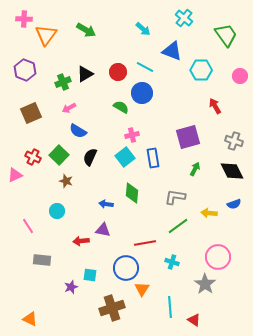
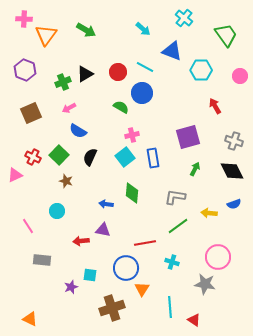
gray star at (205, 284): rotated 25 degrees counterclockwise
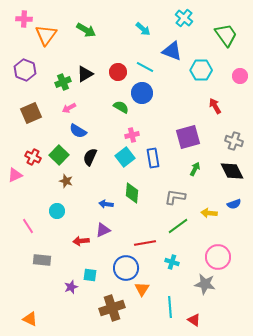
purple triangle at (103, 230): rotated 35 degrees counterclockwise
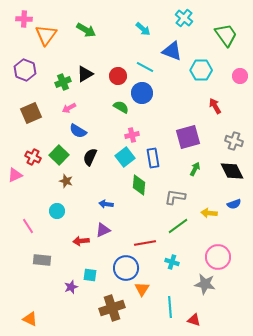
red circle at (118, 72): moved 4 px down
green diamond at (132, 193): moved 7 px right, 8 px up
red triangle at (194, 320): rotated 16 degrees counterclockwise
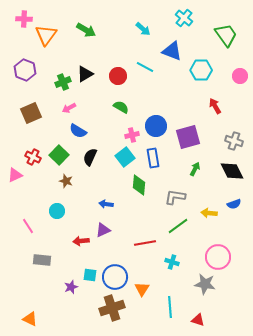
blue circle at (142, 93): moved 14 px right, 33 px down
blue circle at (126, 268): moved 11 px left, 9 px down
red triangle at (194, 320): moved 4 px right
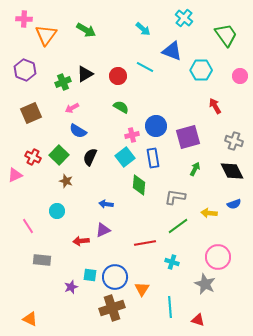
pink arrow at (69, 108): moved 3 px right
gray star at (205, 284): rotated 15 degrees clockwise
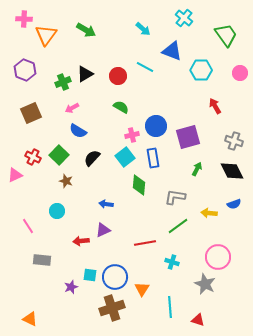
pink circle at (240, 76): moved 3 px up
black semicircle at (90, 157): moved 2 px right, 1 px down; rotated 18 degrees clockwise
green arrow at (195, 169): moved 2 px right
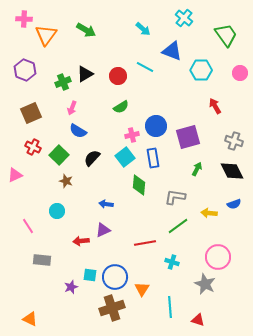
green semicircle at (121, 107): rotated 119 degrees clockwise
pink arrow at (72, 108): rotated 40 degrees counterclockwise
red cross at (33, 157): moved 10 px up
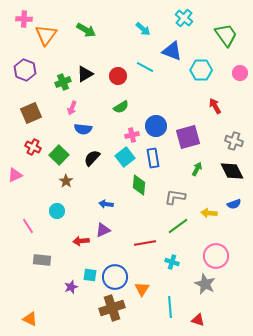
blue semicircle at (78, 131): moved 5 px right, 2 px up; rotated 24 degrees counterclockwise
brown star at (66, 181): rotated 16 degrees clockwise
pink circle at (218, 257): moved 2 px left, 1 px up
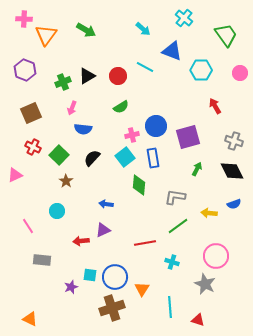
black triangle at (85, 74): moved 2 px right, 2 px down
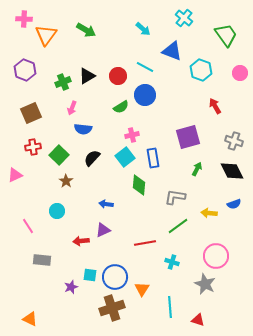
cyan hexagon at (201, 70): rotated 20 degrees clockwise
blue circle at (156, 126): moved 11 px left, 31 px up
red cross at (33, 147): rotated 35 degrees counterclockwise
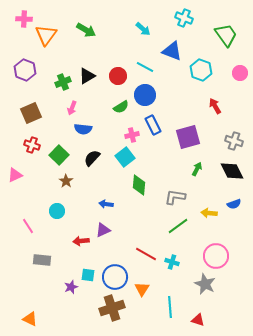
cyan cross at (184, 18): rotated 18 degrees counterclockwise
red cross at (33, 147): moved 1 px left, 2 px up; rotated 28 degrees clockwise
blue rectangle at (153, 158): moved 33 px up; rotated 18 degrees counterclockwise
red line at (145, 243): moved 1 px right, 11 px down; rotated 40 degrees clockwise
cyan square at (90, 275): moved 2 px left
